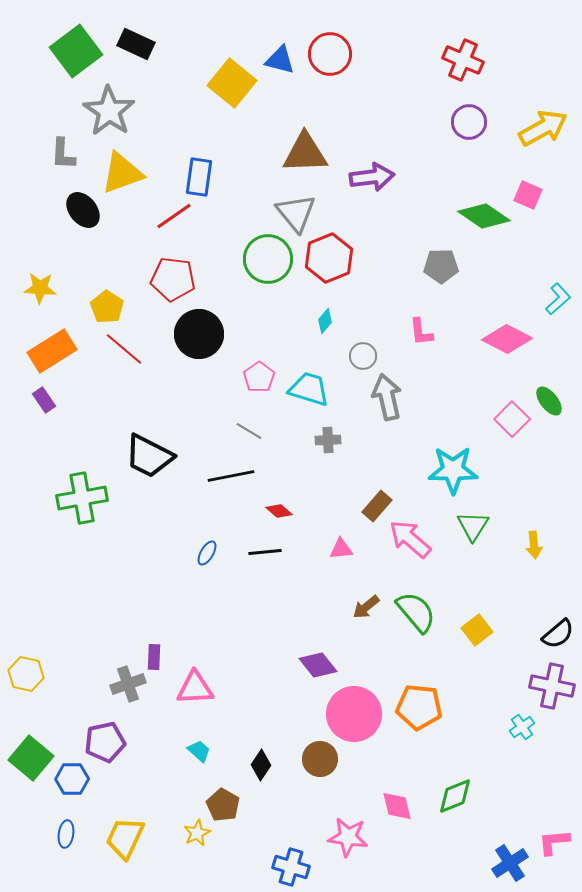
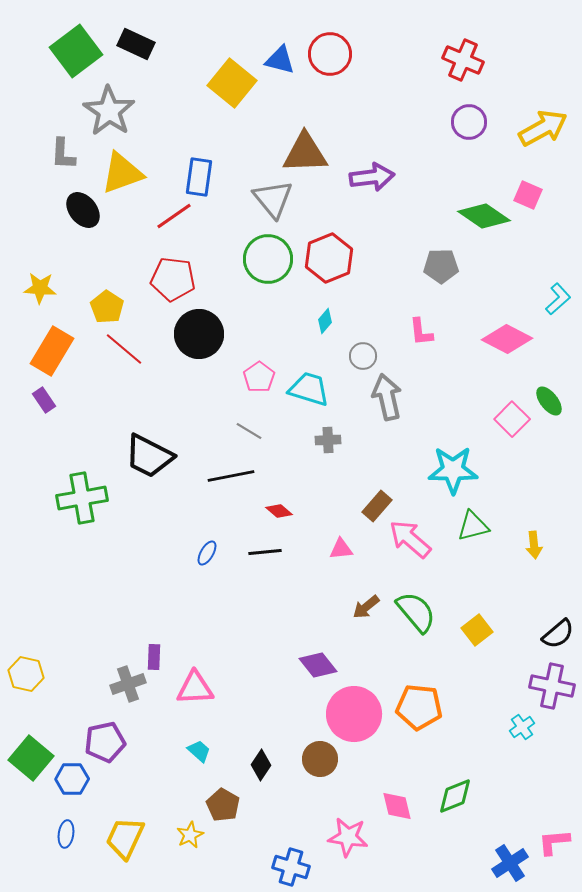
gray triangle at (296, 213): moved 23 px left, 14 px up
orange rectangle at (52, 351): rotated 27 degrees counterclockwise
green triangle at (473, 526): rotated 44 degrees clockwise
yellow star at (197, 833): moved 7 px left, 2 px down
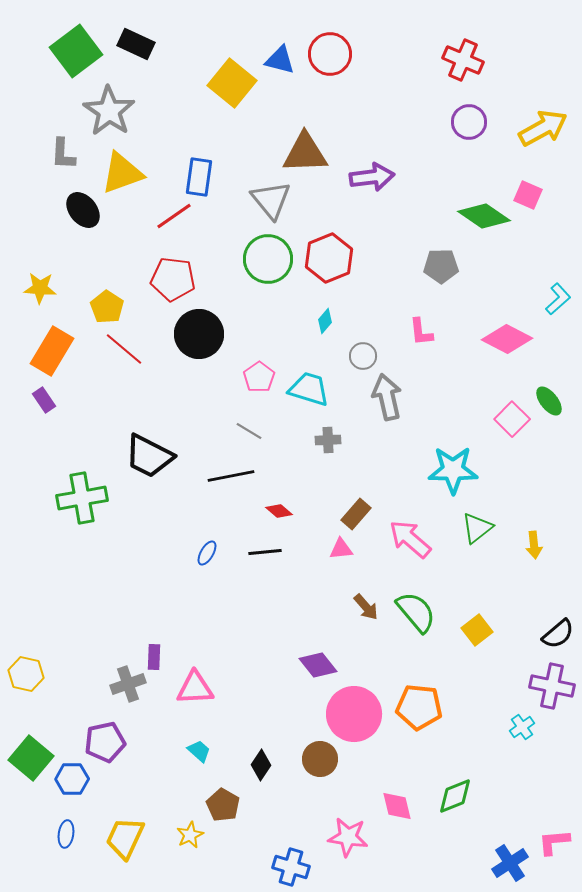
gray triangle at (273, 199): moved 2 px left, 1 px down
brown rectangle at (377, 506): moved 21 px left, 8 px down
green triangle at (473, 526): moved 4 px right, 2 px down; rotated 24 degrees counterclockwise
brown arrow at (366, 607): rotated 92 degrees counterclockwise
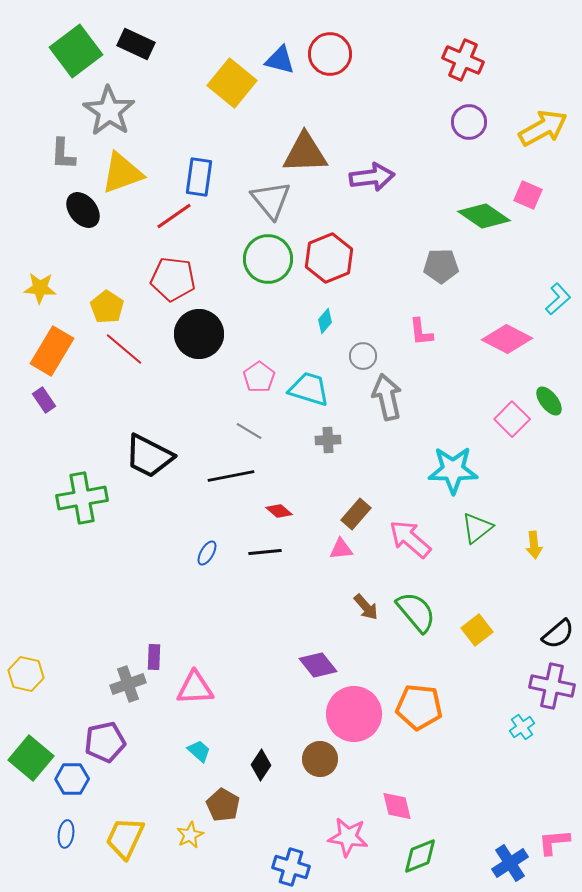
green diamond at (455, 796): moved 35 px left, 60 px down
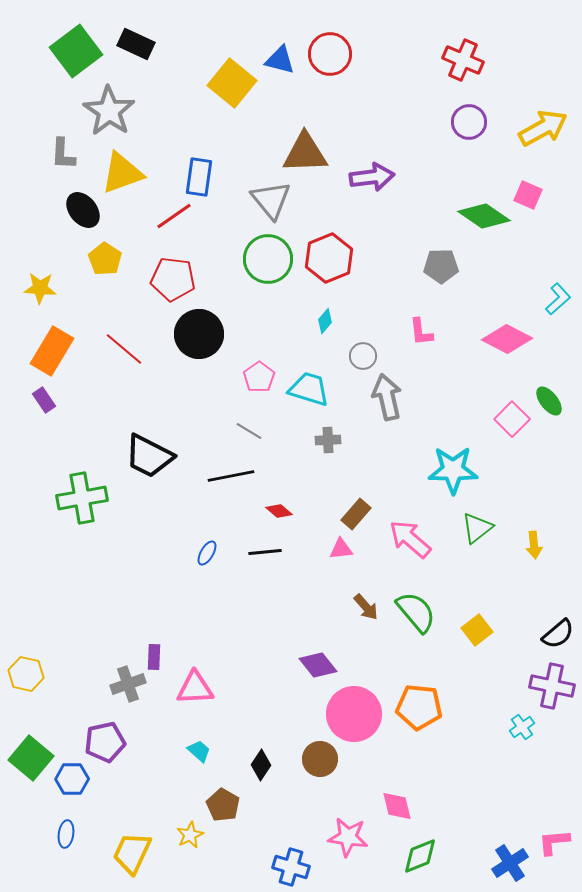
yellow pentagon at (107, 307): moved 2 px left, 48 px up
yellow trapezoid at (125, 838): moved 7 px right, 15 px down
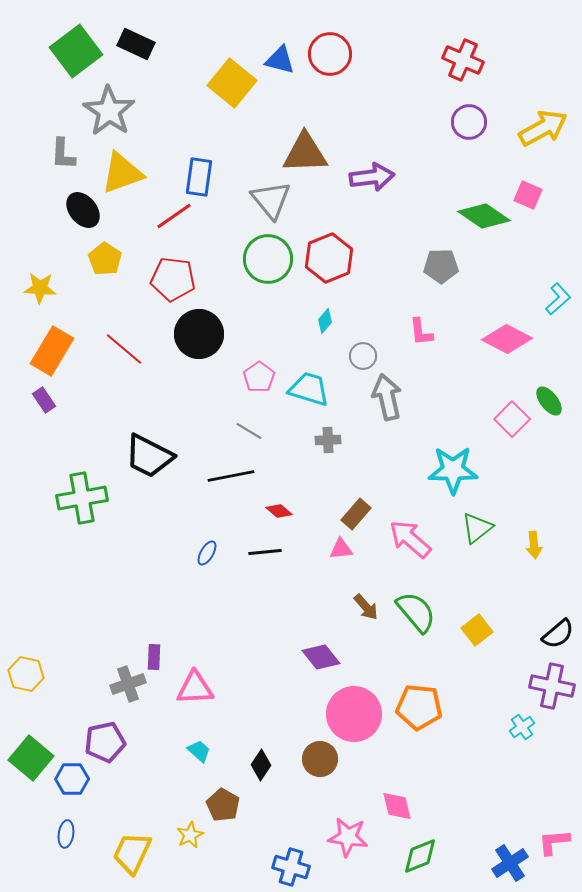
purple diamond at (318, 665): moved 3 px right, 8 px up
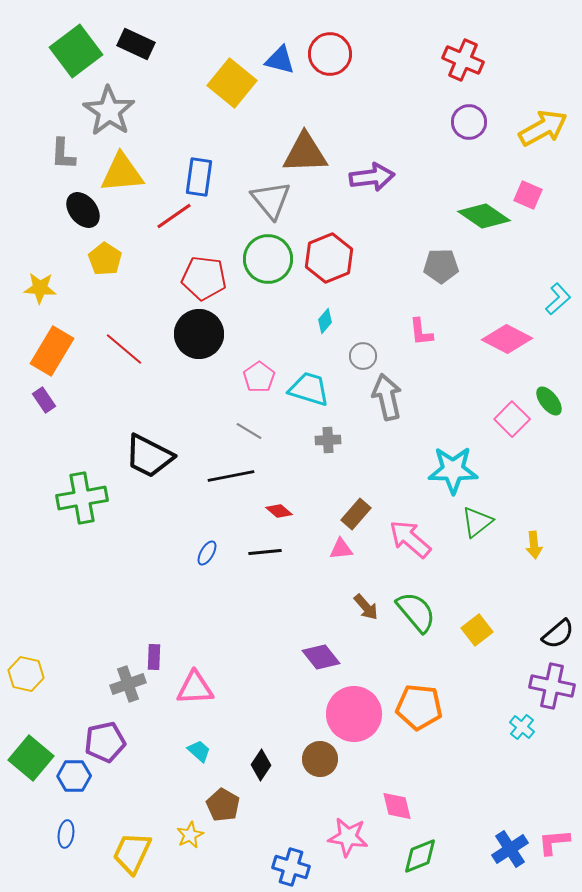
yellow triangle at (122, 173): rotated 15 degrees clockwise
red pentagon at (173, 279): moved 31 px right, 1 px up
green triangle at (477, 528): moved 6 px up
cyan cross at (522, 727): rotated 15 degrees counterclockwise
blue hexagon at (72, 779): moved 2 px right, 3 px up
blue cross at (510, 863): moved 14 px up
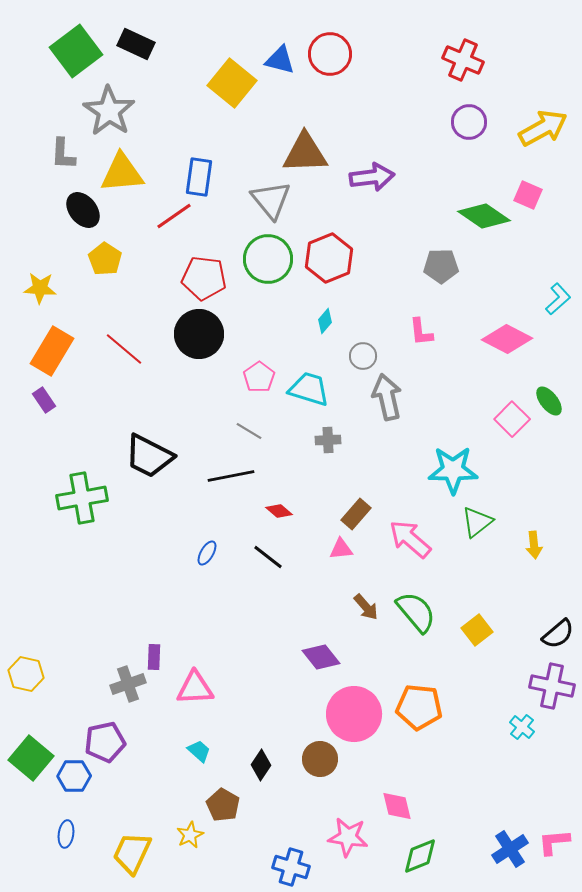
black line at (265, 552): moved 3 px right, 5 px down; rotated 44 degrees clockwise
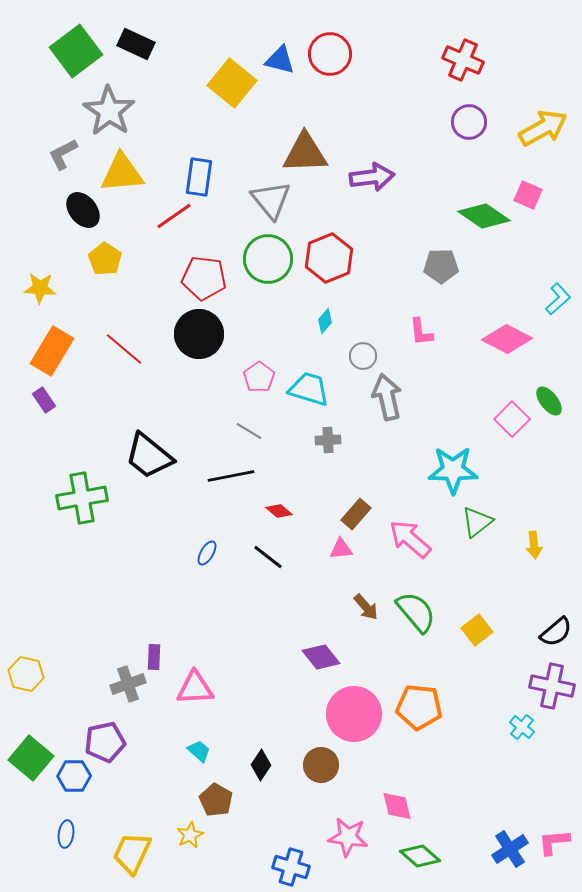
gray L-shape at (63, 154): rotated 60 degrees clockwise
black trapezoid at (149, 456): rotated 12 degrees clockwise
black semicircle at (558, 634): moved 2 px left, 2 px up
brown circle at (320, 759): moved 1 px right, 6 px down
brown pentagon at (223, 805): moved 7 px left, 5 px up
green diamond at (420, 856): rotated 63 degrees clockwise
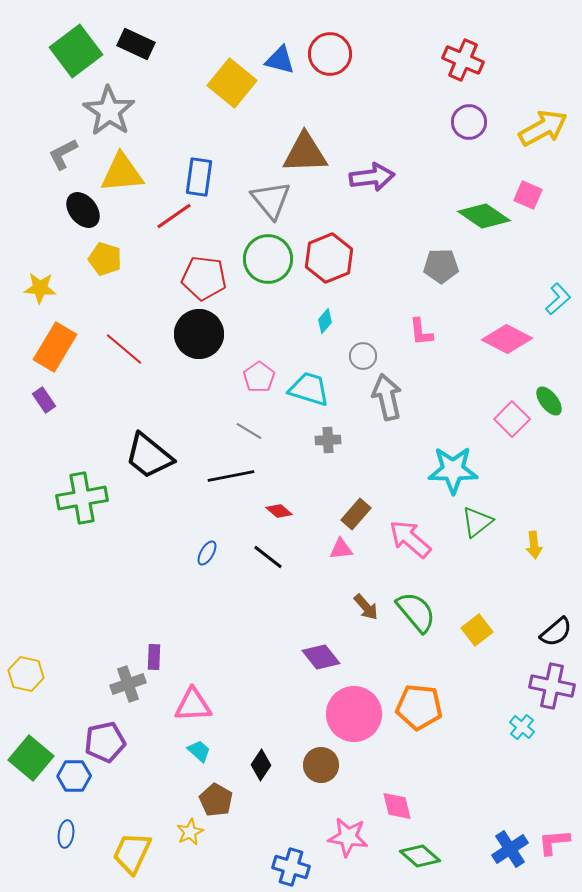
yellow pentagon at (105, 259): rotated 16 degrees counterclockwise
orange rectangle at (52, 351): moved 3 px right, 4 px up
pink triangle at (195, 688): moved 2 px left, 17 px down
yellow star at (190, 835): moved 3 px up
